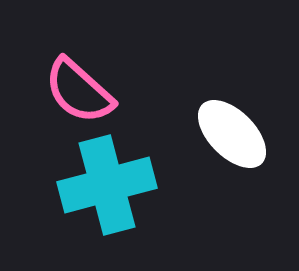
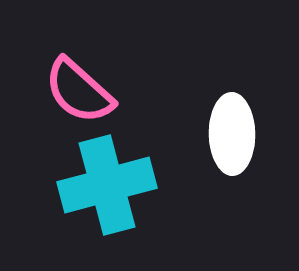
white ellipse: rotated 44 degrees clockwise
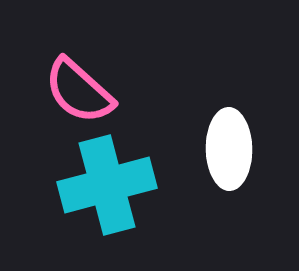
white ellipse: moved 3 px left, 15 px down
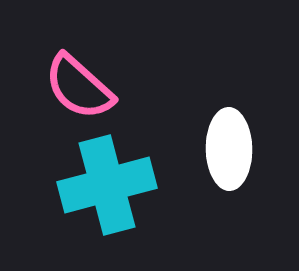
pink semicircle: moved 4 px up
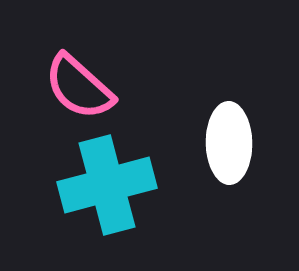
white ellipse: moved 6 px up
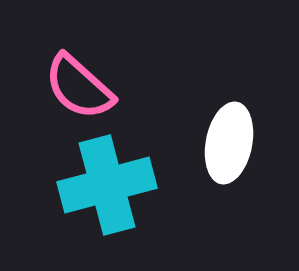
white ellipse: rotated 12 degrees clockwise
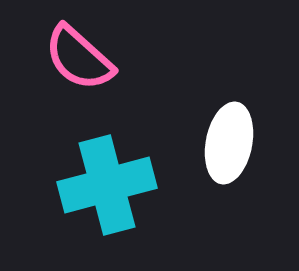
pink semicircle: moved 29 px up
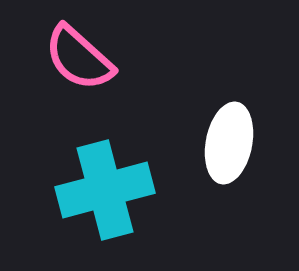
cyan cross: moved 2 px left, 5 px down
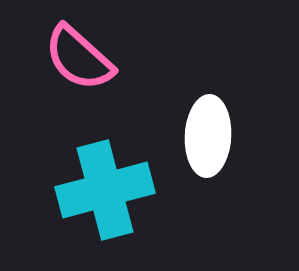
white ellipse: moved 21 px left, 7 px up; rotated 8 degrees counterclockwise
